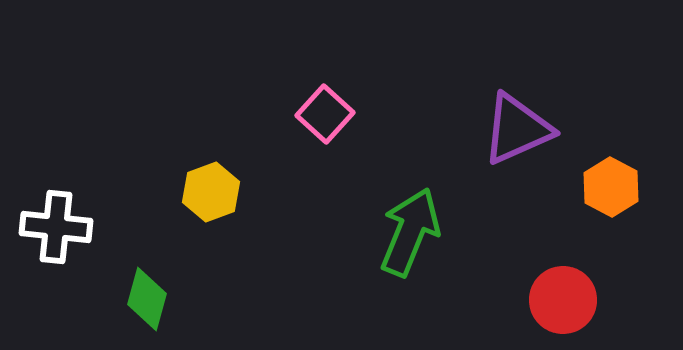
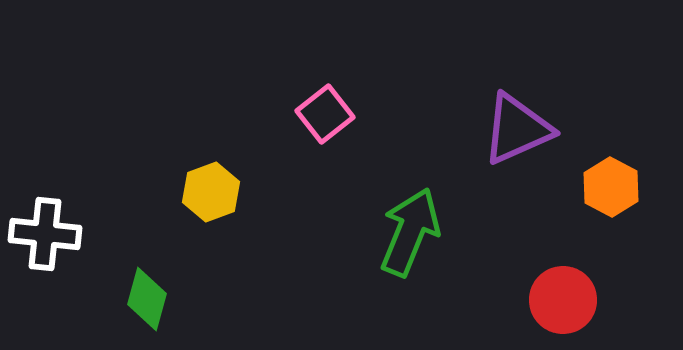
pink square: rotated 10 degrees clockwise
white cross: moved 11 px left, 7 px down
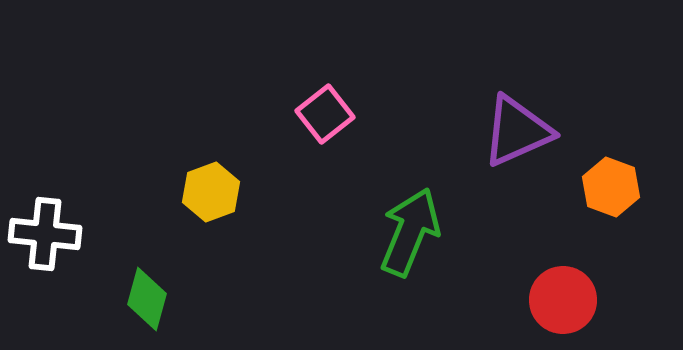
purple triangle: moved 2 px down
orange hexagon: rotated 8 degrees counterclockwise
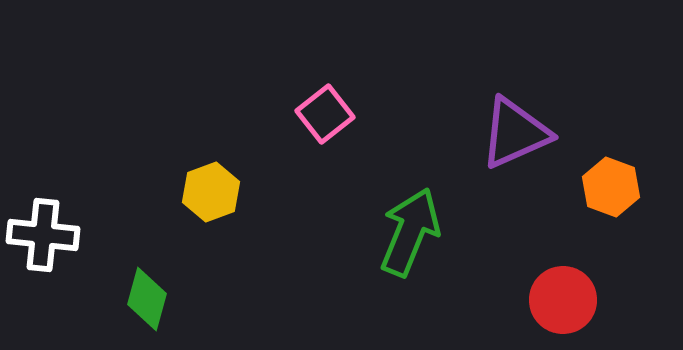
purple triangle: moved 2 px left, 2 px down
white cross: moved 2 px left, 1 px down
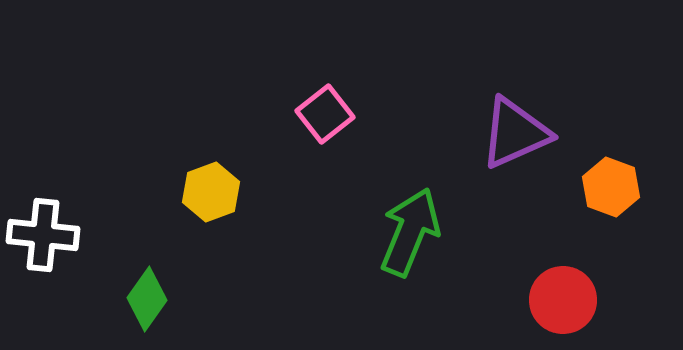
green diamond: rotated 20 degrees clockwise
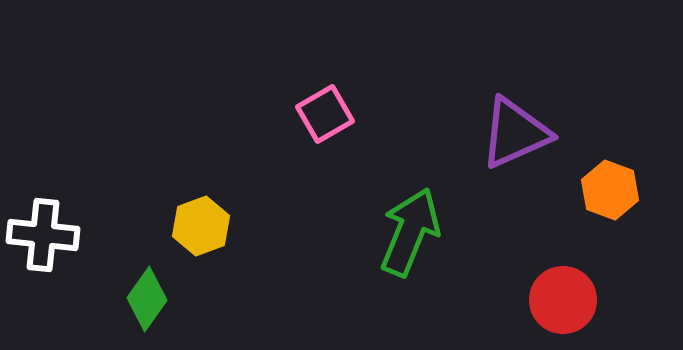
pink square: rotated 8 degrees clockwise
orange hexagon: moved 1 px left, 3 px down
yellow hexagon: moved 10 px left, 34 px down
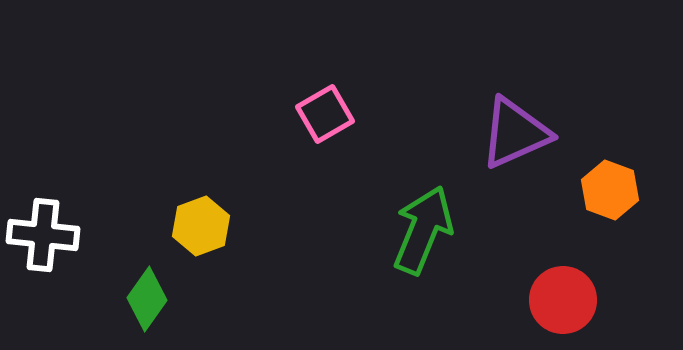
green arrow: moved 13 px right, 2 px up
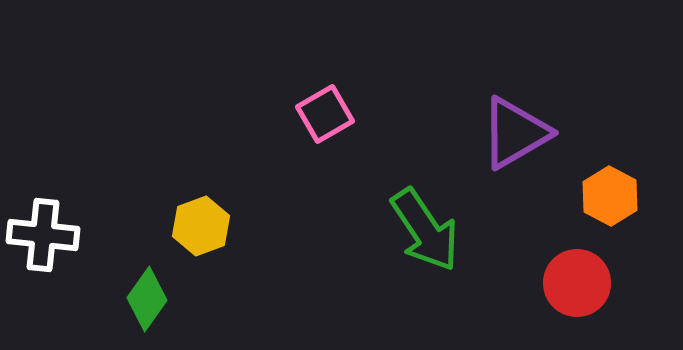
purple triangle: rotated 6 degrees counterclockwise
orange hexagon: moved 6 px down; rotated 8 degrees clockwise
green arrow: moved 2 px right; rotated 124 degrees clockwise
red circle: moved 14 px right, 17 px up
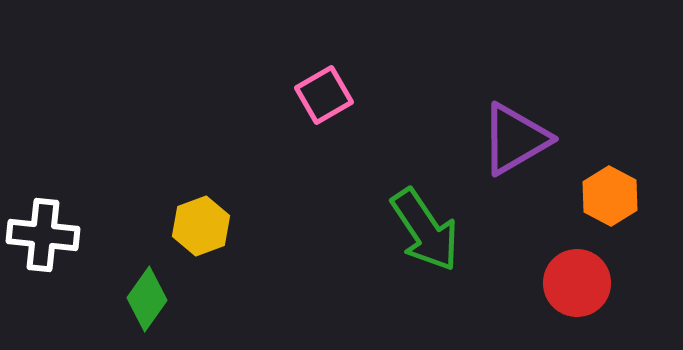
pink square: moved 1 px left, 19 px up
purple triangle: moved 6 px down
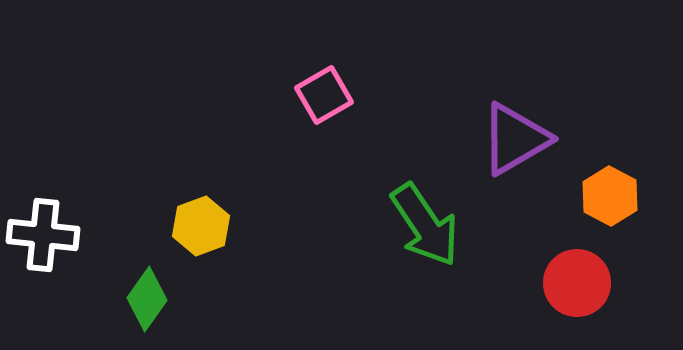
green arrow: moved 5 px up
